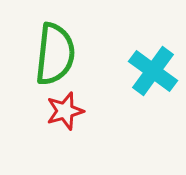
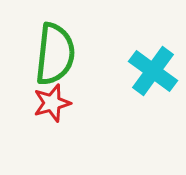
red star: moved 13 px left, 8 px up
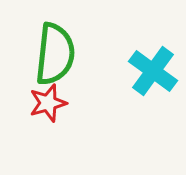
red star: moved 4 px left
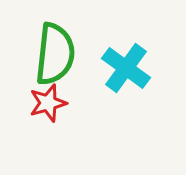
cyan cross: moved 27 px left, 3 px up
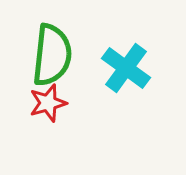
green semicircle: moved 3 px left, 1 px down
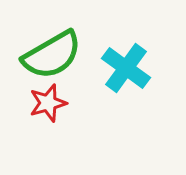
green semicircle: rotated 54 degrees clockwise
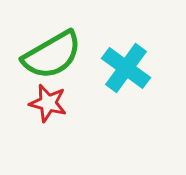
red star: rotated 30 degrees clockwise
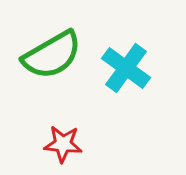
red star: moved 15 px right, 41 px down; rotated 9 degrees counterclockwise
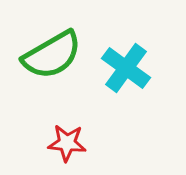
red star: moved 4 px right, 1 px up
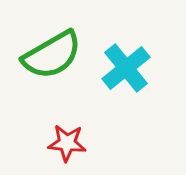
cyan cross: rotated 15 degrees clockwise
